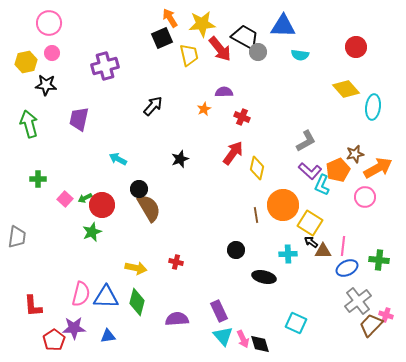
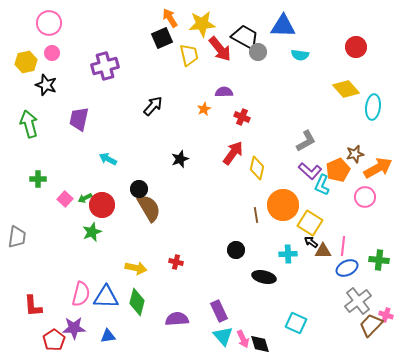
black star at (46, 85): rotated 15 degrees clockwise
cyan arrow at (118, 159): moved 10 px left
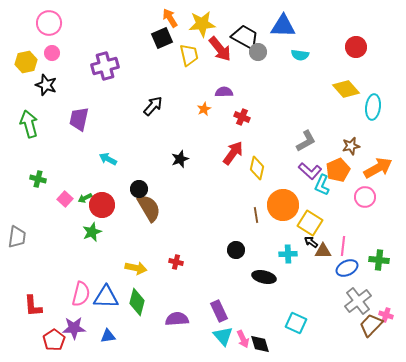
brown star at (355, 154): moved 4 px left, 8 px up
green cross at (38, 179): rotated 14 degrees clockwise
